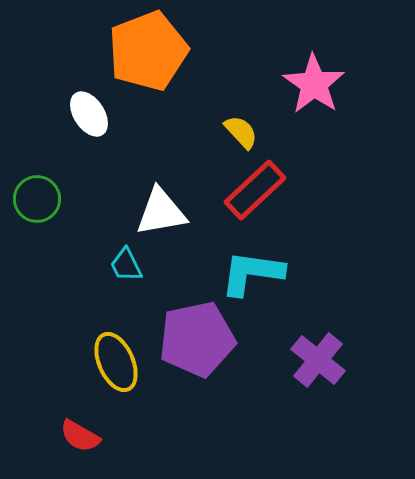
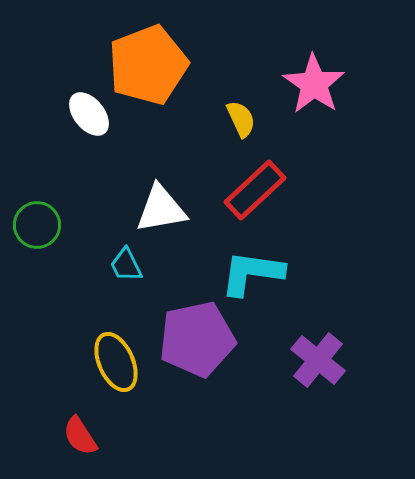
orange pentagon: moved 14 px down
white ellipse: rotated 6 degrees counterclockwise
yellow semicircle: moved 13 px up; rotated 18 degrees clockwise
green circle: moved 26 px down
white triangle: moved 3 px up
red semicircle: rotated 27 degrees clockwise
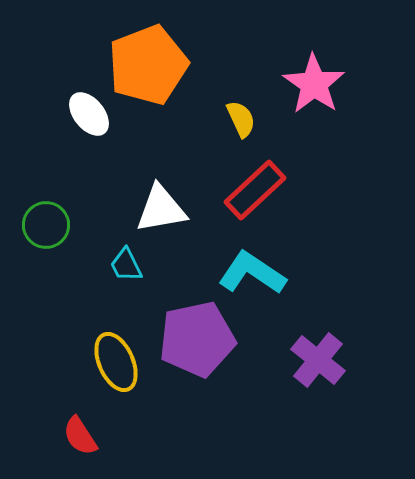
green circle: moved 9 px right
cyan L-shape: rotated 26 degrees clockwise
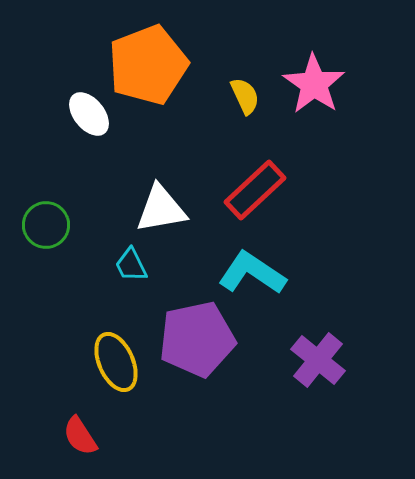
yellow semicircle: moved 4 px right, 23 px up
cyan trapezoid: moved 5 px right
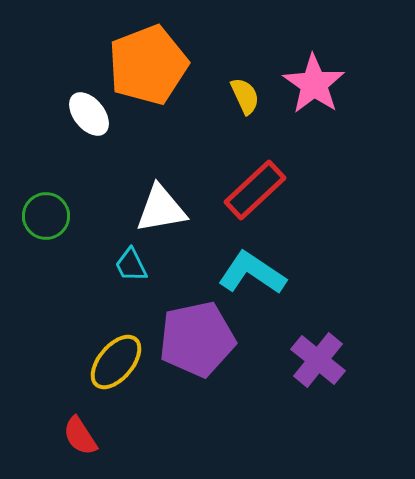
green circle: moved 9 px up
yellow ellipse: rotated 64 degrees clockwise
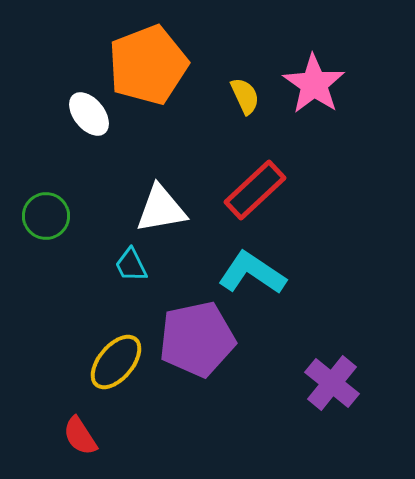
purple cross: moved 14 px right, 23 px down
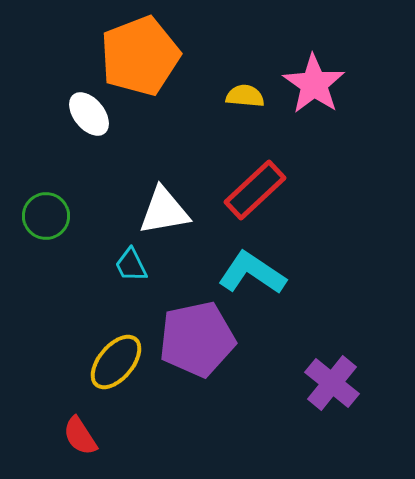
orange pentagon: moved 8 px left, 9 px up
yellow semicircle: rotated 60 degrees counterclockwise
white triangle: moved 3 px right, 2 px down
